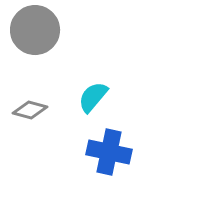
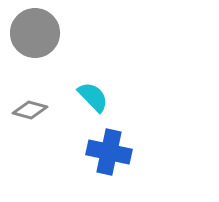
gray circle: moved 3 px down
cyan semicircle: rotated 96 degrees clockwise
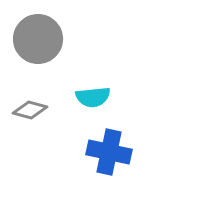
gray circle: moved 3 px right, 6 px down
cyan semicircle: rotated 128 degrees clockwise
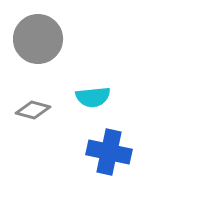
gray diamond: moved 3 px right
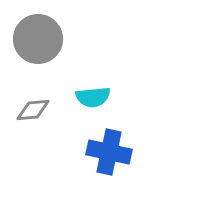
gray diamond: rotated 20 degrees counterclockwise
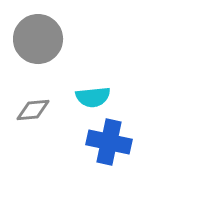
blue cross: moved 10 px up
